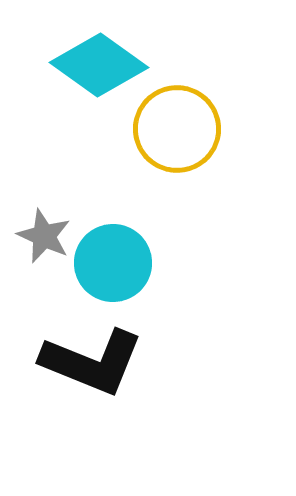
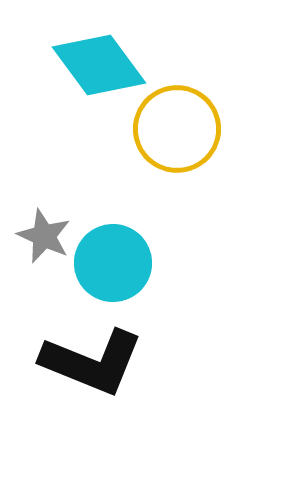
cyan diamond: rotated 18 degrees clockwise
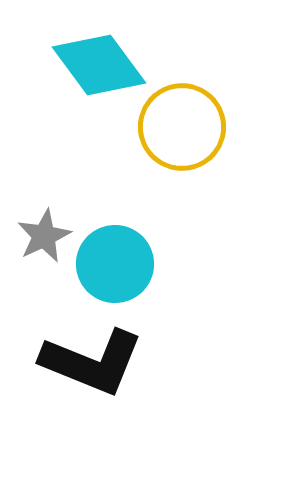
yellow circle: moved 5 px right, 2 px up
gray star: rotated 22 degrees clockwise
cyan circle: moved 2 px right, 1 px down
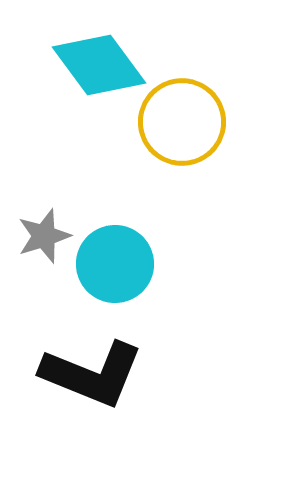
yellow circle: moved 5 px up
gray star: rotated 8 degrees clockwise
black L-shape: moved 12 px down
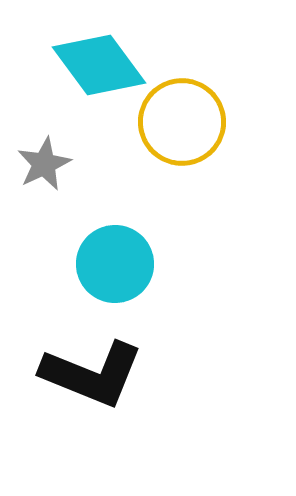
gray star: moved 72 px up; rotated 8 degrees counterclockwise
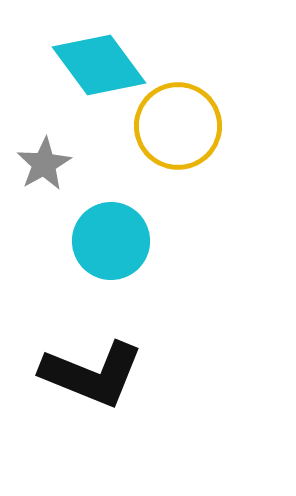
yellow circle: moved 4 px left, 4 px down
gray star: rotated 4 degrees counterclockwise
cyan circle: moved 4 px left, 23 px up
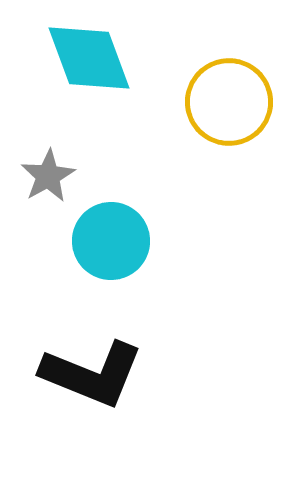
cyan diamond: moved 10 px left, 7 px up; rotated 16 degrees clockwise
yellow circle: moved 51 px right, 24 px up
gray star: moved 4 px right, 12 px down
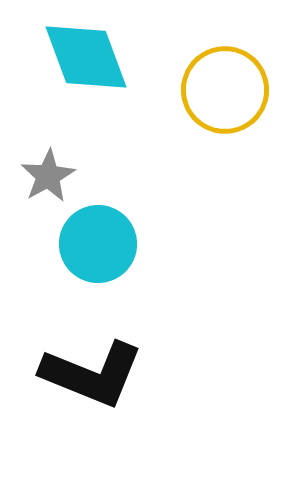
cyan diamond: moved 3 px left, 1 px up
yellow circle: moved 4 px left, 12 px up
cyan circle: moved 13 px left, 3 px down
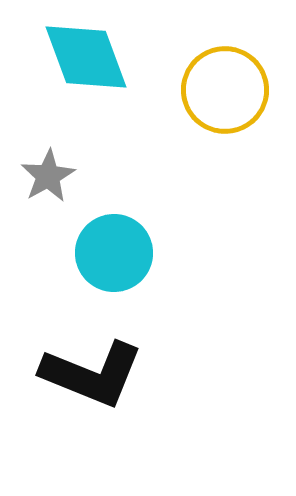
cyan circle: moved 16 px right, 9 px down
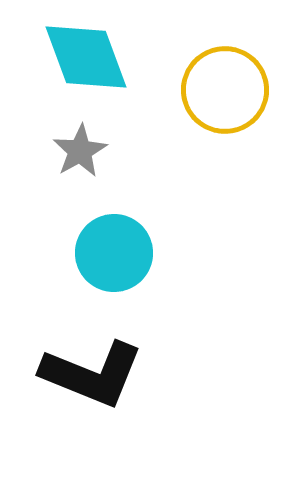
gray star: moved 32 px right, 25 px up
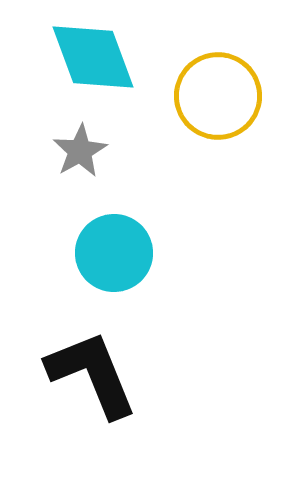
cyan diamond: moved 7 px right
yellow circle: moved 7 px left, 6 px down
black L-shape: rotated 134 degrees counterclockwise
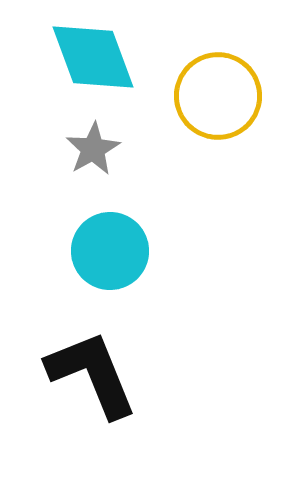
gray star: moved 13 px right, 2 px up
cyan circle: moved 4 px left, 2 px up
